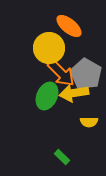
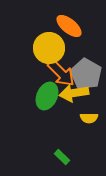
yellow semicircle: moved 4 px up
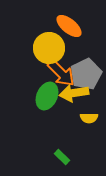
gray pentagon: rotated 16 degrees clockwise
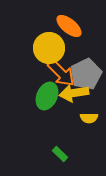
green rectangle: moved 2 px left, 3 px up
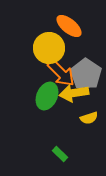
gray pentagon: rotated 12 degrees counterclockwise
yellow semicircle: rotated 18 degrees counterclockwise
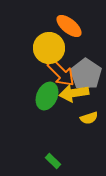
green rectangle: moved 7 px left, 7 px down
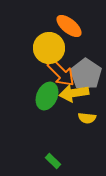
yellow semicircle: moved 2 px left; rotated 24 degrees clockwise
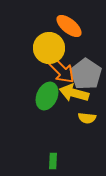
orange arrow: moved 3 px up
yellow arrow: rotated 24 degrees clockwise
green rectangle: rotated 49 degrees clockwise
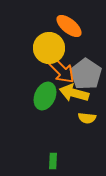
green ellipse: moved 2 px left
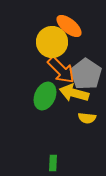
yellow circle: moved 3 px right, 6 px up
green rectangle: moved 2 px down
